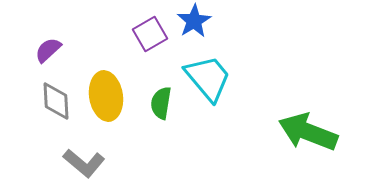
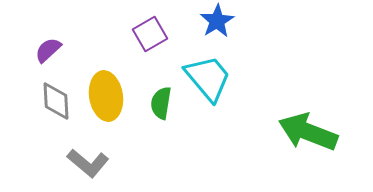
blue star: moved 23 px right
gray L-shape: moved 4 px right
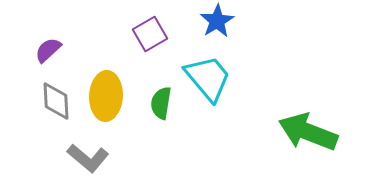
yellow ellipse: rotated 12 degrees clockwise
gray L-shape: moved 5 px up
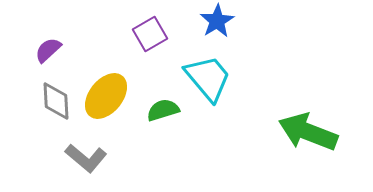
yellow ellipse: rotated 36 degrees clockwise
green semicircle: moved 2 px right, 7 px down; rotated 64 degrees clockwise
gray L-shape: moved 2 px left
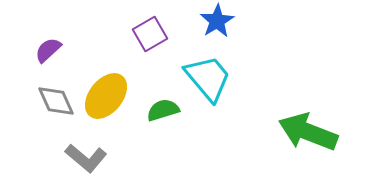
gray diamond: rotated 21 degrees counterclockwise
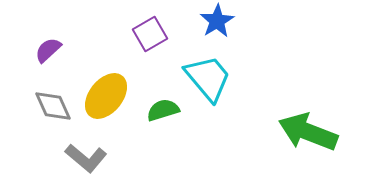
gray diamond: moved 3 px left, 5 px down
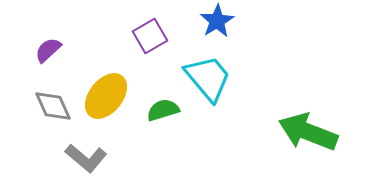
purple square: moved 2 px down
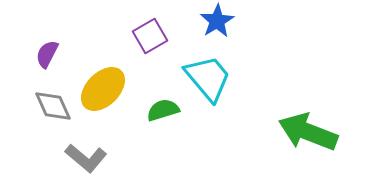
purple semicircle: moved 1 px left, 4 px down; rotated 20 degrees counterclockwise
yellow ellipse: moved 3 px left, 7 px up; rotated 6 degrees clockwise
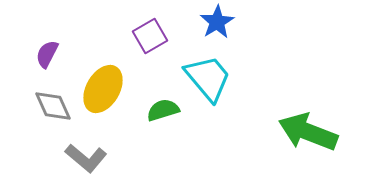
blue star: moved 1 px down
yellow ellipse: rotated 15 degrees counterclockwise
